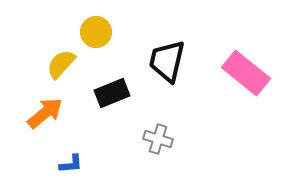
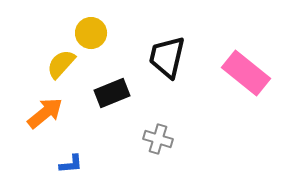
yellow circle: moved 5 px left, 1 px down
black trapezoid: moved 4 px up
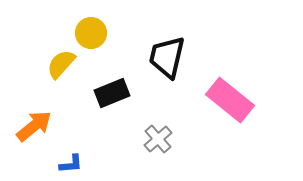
pink rectangle: moved 16 px left, 27 px down
orange arrow: moved 11 px left, 13 px down
gray cross: rotated 32 degrees clockwise
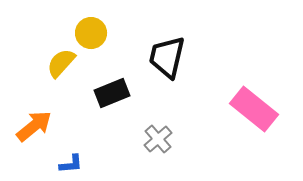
yellow semicircle: moved 1 px up
pink rectangle: moved 24 px right, 9 px down
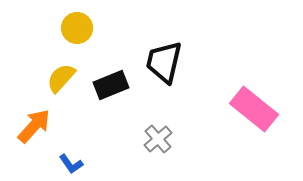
yellow circle: moved 14 px left, 5 px up
black trapezoid: moved 3 px left, 5 px down
yellow semicircle: moved 15 px down
black rectangle: moved 1 px left, 8 px up
orange arrow: rotated 9 degrees counterclockwise
blue L-shape: rotated 60 degrees clockwise
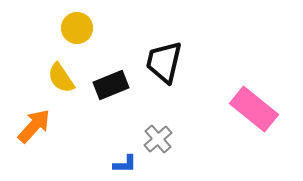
yellow semicircle: rotated 76 degrees counterclockwise
blue L-shape: moved 54 px right; rotated 55 degrees counterclockwise
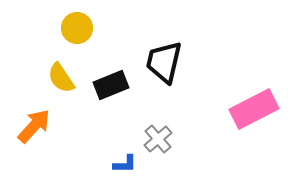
pink rectangle: rotated 66 degrees counterclockwise
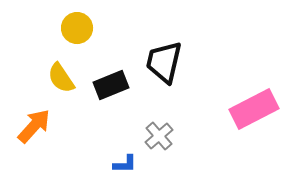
gray cross: moved 1 px right, 3 px up
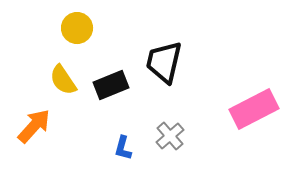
yellow semicircle: moved 2 px right, 2 px down
gray cross: moved 11 px right
blue L-shape: moved 2 px left, 16 px up; rotated 105 degrees clockwise
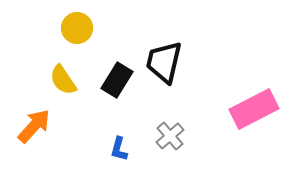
black rectangle: moved 6 px right, 5 px up; rotated 36 degrees counterclockwise
blue L-shape: moved 4 px left, 1 px down
